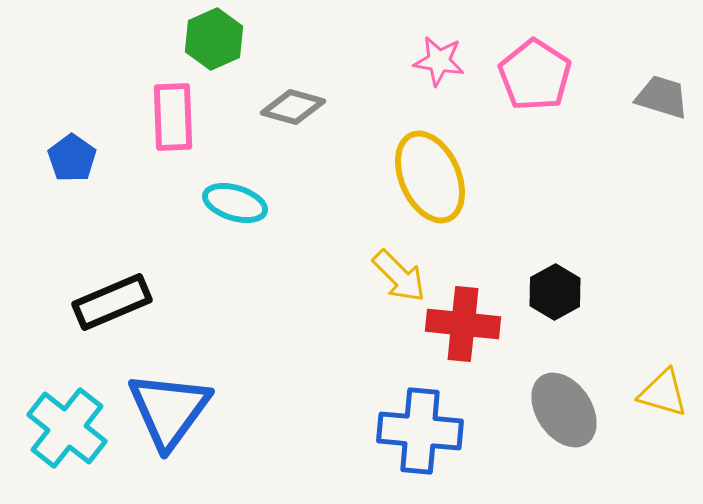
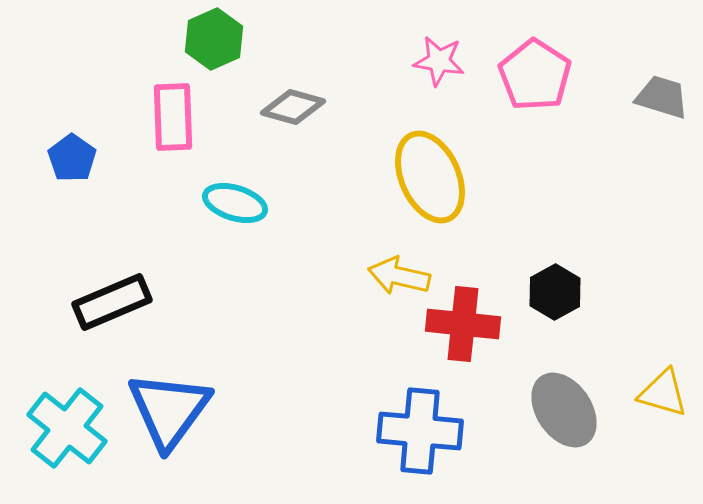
yellow arrow: rotated 148 degrees clockwise
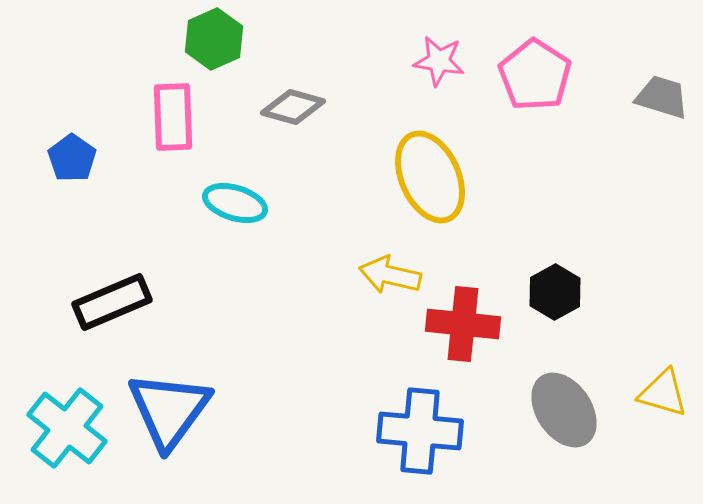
yellow arrow: moved 9 px left, 1 px up
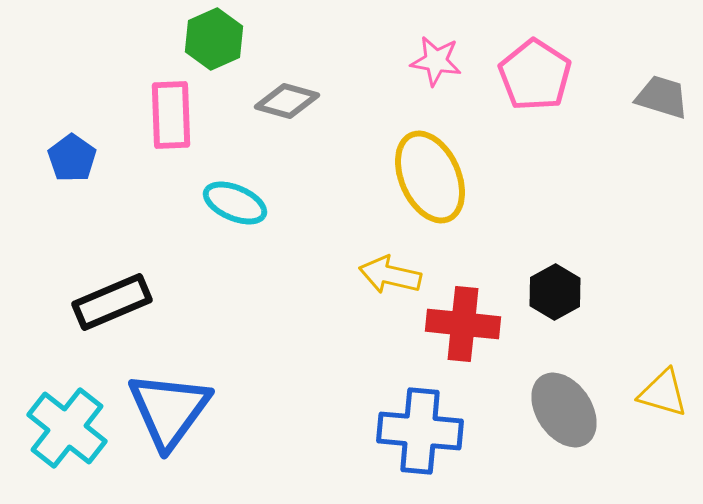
pink star: moved 3 px left
gray diamond: moved 6 px left, 6 px up
pink rectangle: moved 2 px left, 2 px up
cyan ellipse: rotated 6 degrees clockwise
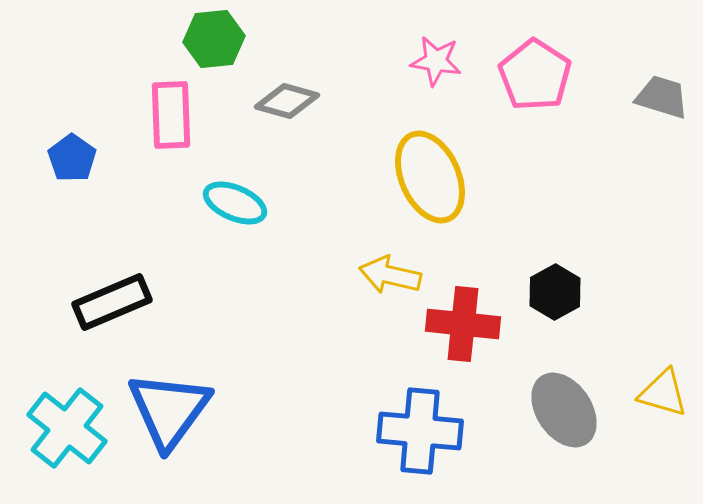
green hexagon: rotated 18 degrees clockwise
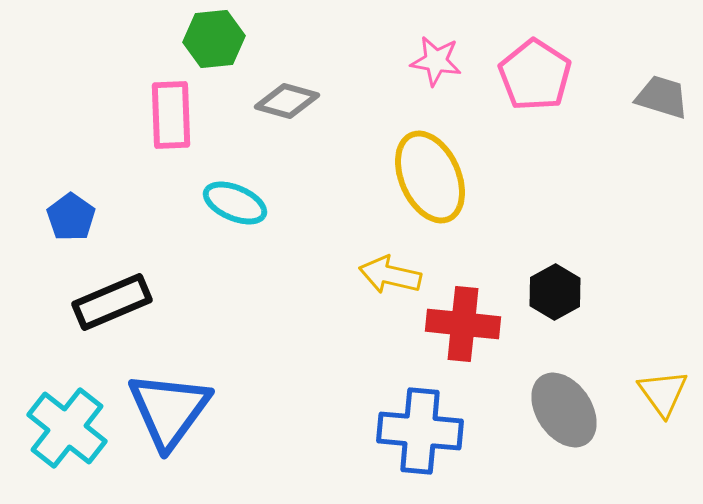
blue pentagon: moved 1 px left, 59 px down
yellow triangle: rotated 38 degrees clockwise
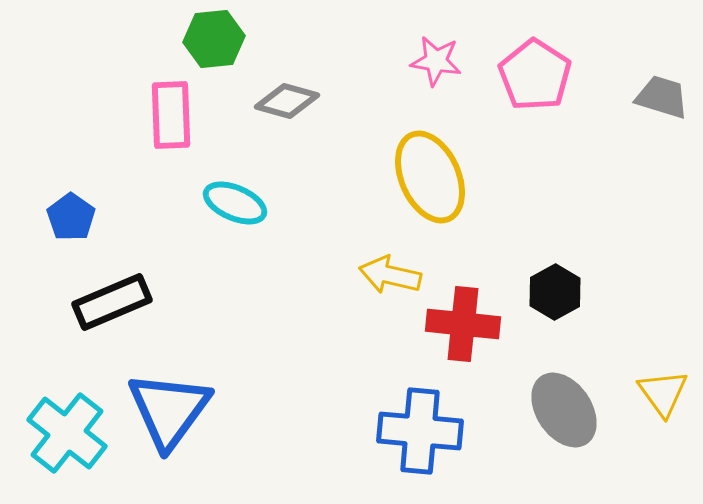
cyan cross: moved 5 px down
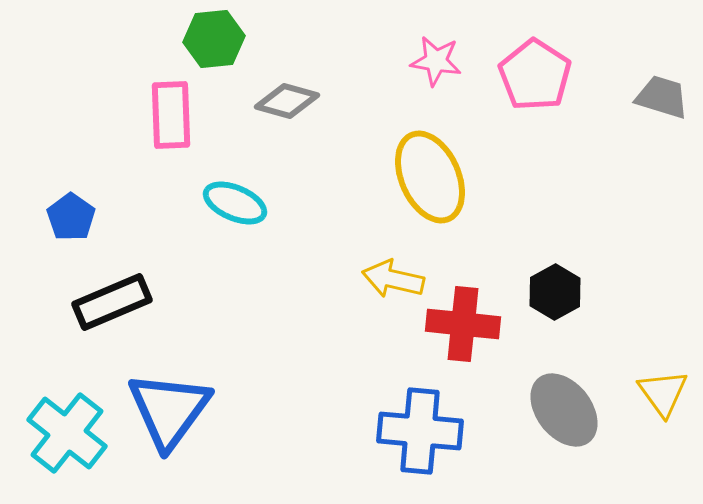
yellow arrow: moved 3 px right, 4 px down
gray ellipse: rotated 4 degrees counterclockwise
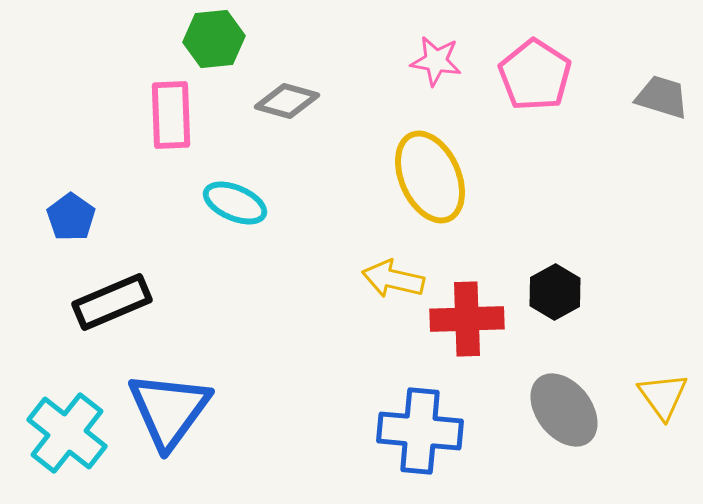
red cross: moved 4 px right, 5 px up; rotated 8 degrees counterclockwise
yellow triangle: moved 3 px down
